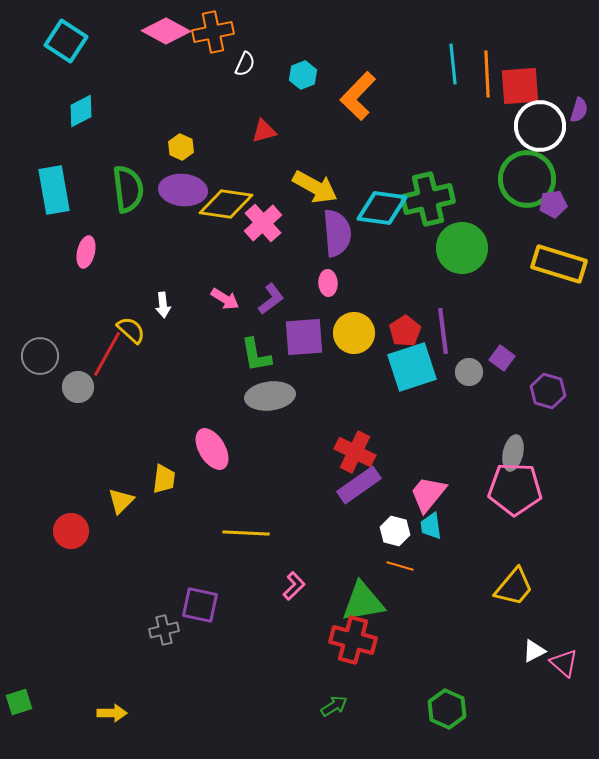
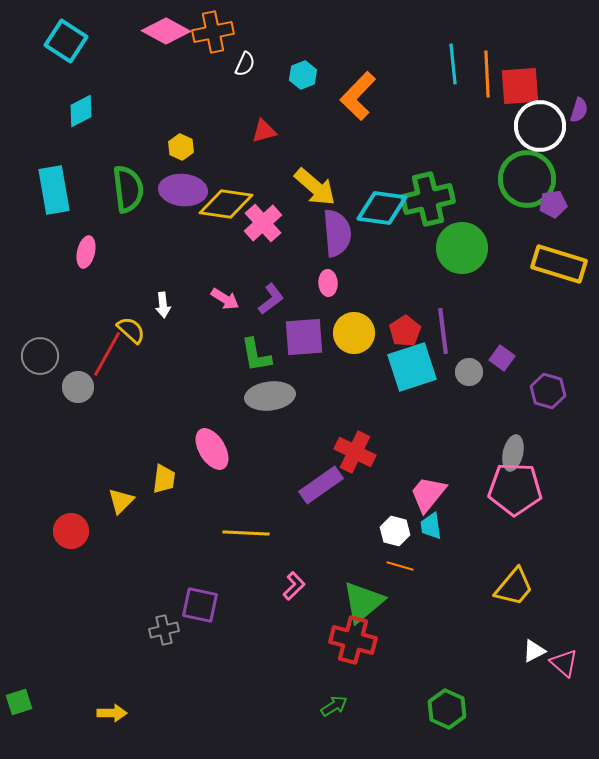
yellow arrow at (315, 187): rotated 12 degrees clockwise
purple rectangle at (359, 485): moved 38 px left
green triangle at (363, 602): rotated 30 degrees counterclockwise
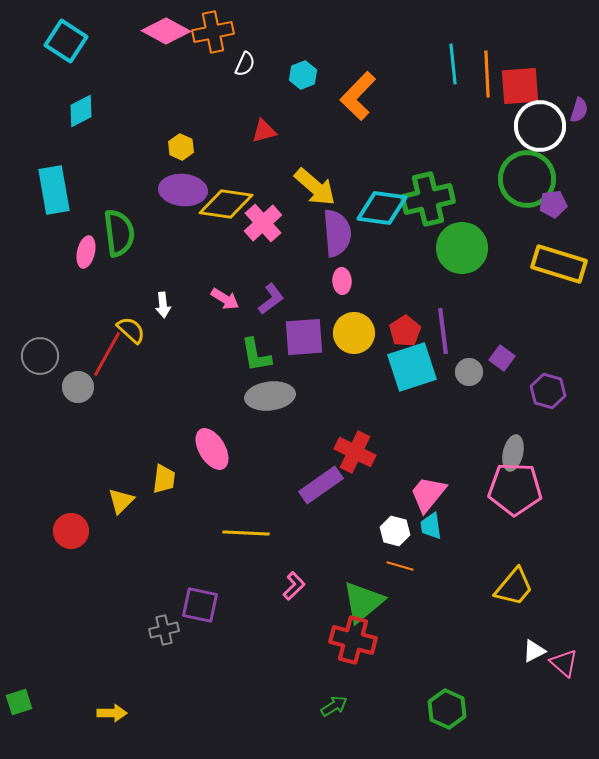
green semicircle at (128, 189): moved 9 px left, 44 px down
pink ellipse at (328, 283): moved 14 px right, 2 px up
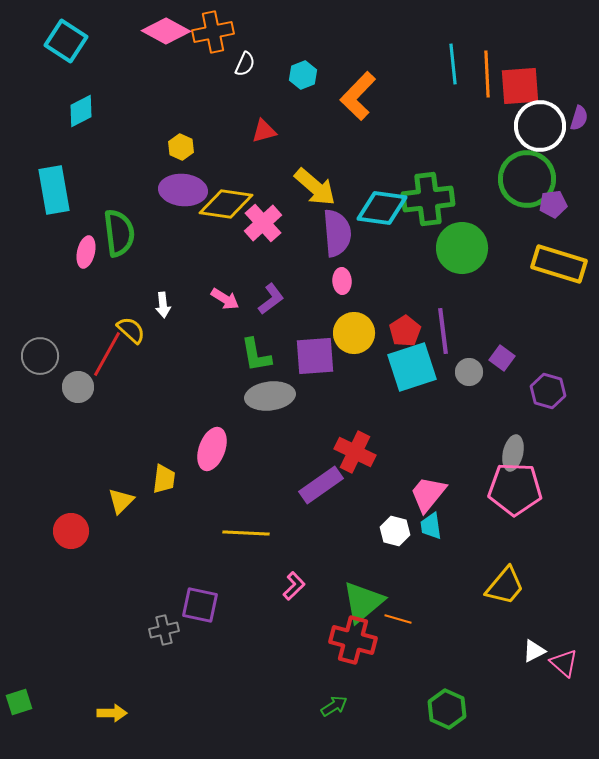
purple semicircle at (579, 110): moved 8 px down
green cross at (428, 199): rotated 6 degrees clockwise
purple square at (304, 337): moved 11 px right, 19 px down
pink ellipse at (212, 449): rotated 51 degrees clockwise
orange line at (400, 566): moved 2 px left, 53 px down
yellow trapezoid at (514, 587): moved 9 px left, 1 px up
